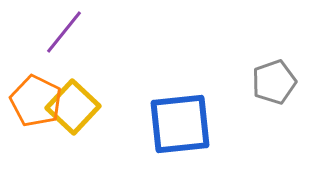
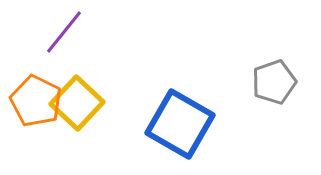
yellow square: moved 4 px right, 4 px up
blue square: rotated 36 degrees clockwise
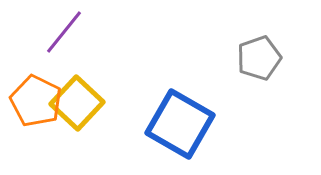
gray pentagon: moved 15 px left, 24 px up
